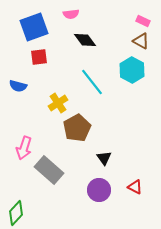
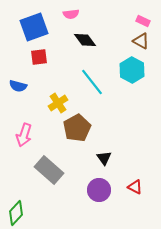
pink arrow: moved 13 px up
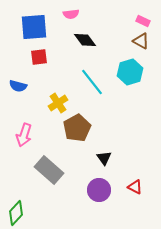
blue square: rotated 16 degrees clockwise
cyan hexagon: moved 2 px left, 2 px down; rotated 15 degrees clockwise
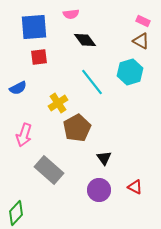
blue semicircle: moved 2 px down; rotated 42 degrees counterclockwise
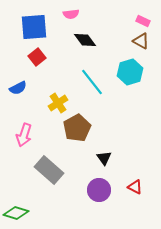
red square: moved 2 px left; rotated 30 degrees counterclockwise
green diamond: rotated 65 degrees clockwise
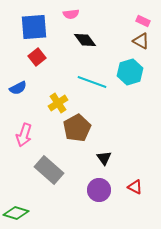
cyan line: rotated 32 degrees counterclockwise
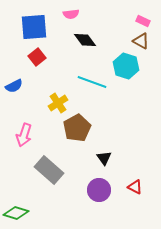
cyan hexagon: moved 4 px left, 6 px up; rotated 25 degrees counterclockwise
blue semicircle: moved 4 px left, 2 px up
